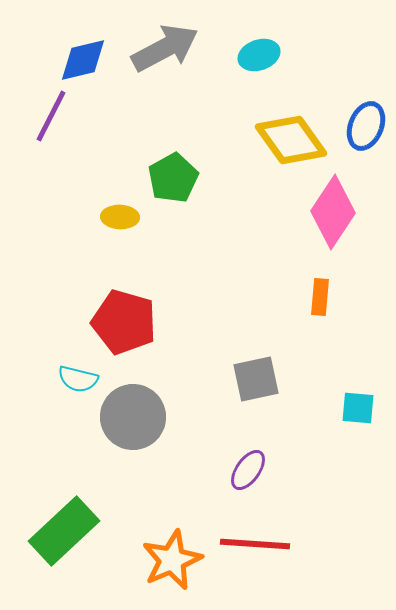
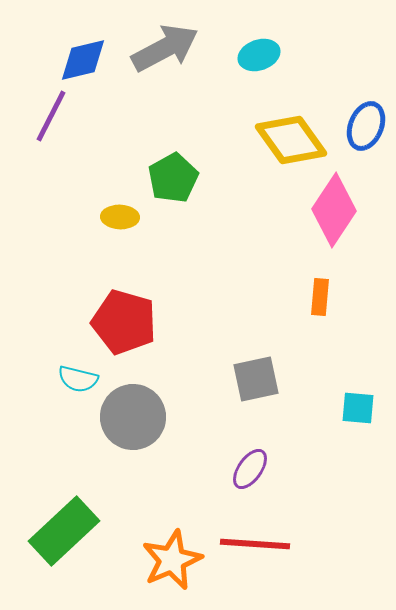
pink diamond: moved 1 px right, 2 px up
purple ellipse: moved 2 px right, 1 px up
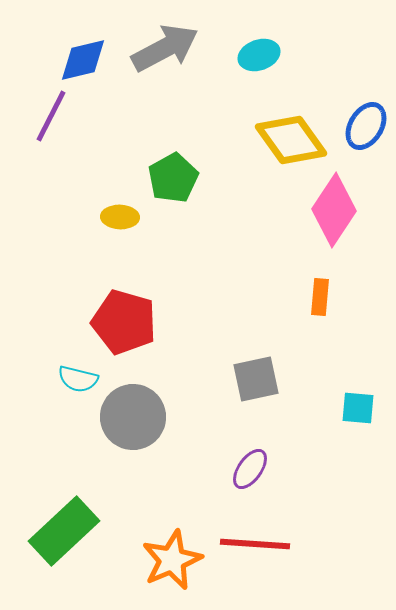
blue ellipse: rotated 9 degrees clockwise
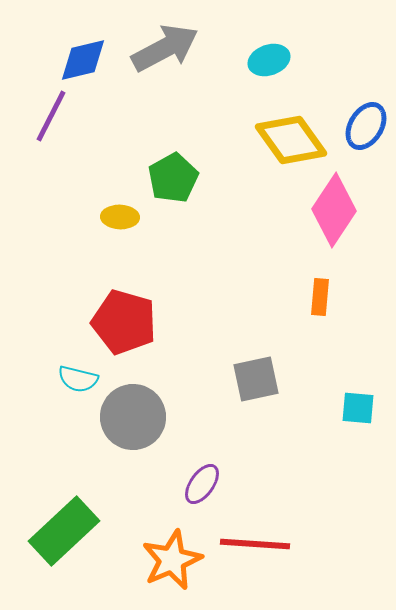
cyan ellipse: moved 10 px right, 5 px down
purple ellipse: moved 48 px left, 15 px down
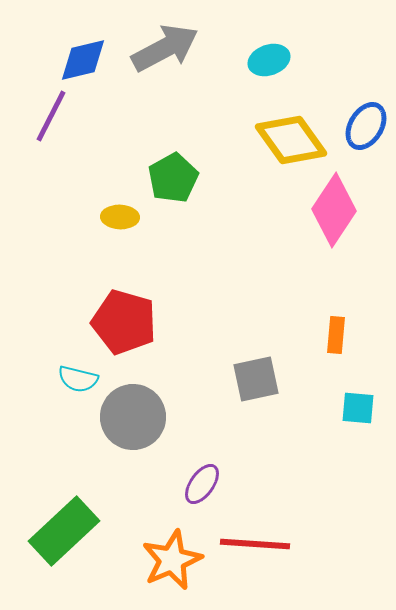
orange rectangle: moved 16 px right, 38 px down
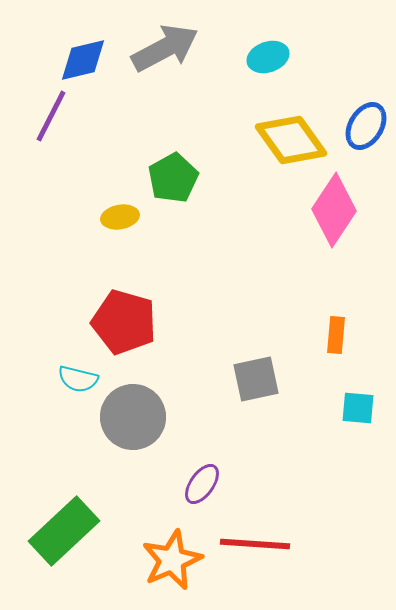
cyan ellipse: moved 1 px left, 3 px up
yellow ellipse: rotated 12 degrees counterclockwise
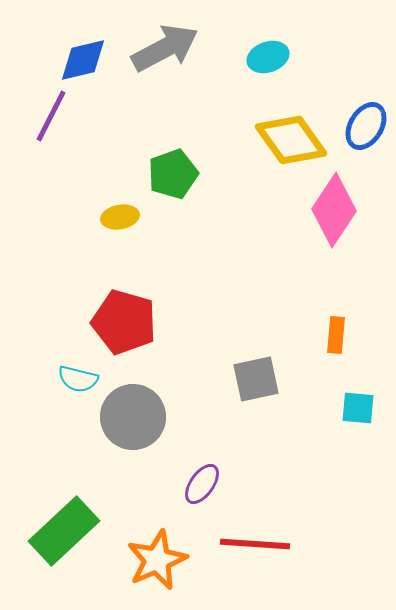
green pentagon: moved 4 px up; rotated 9 degrees clockwise
orange star: moved 15 px left
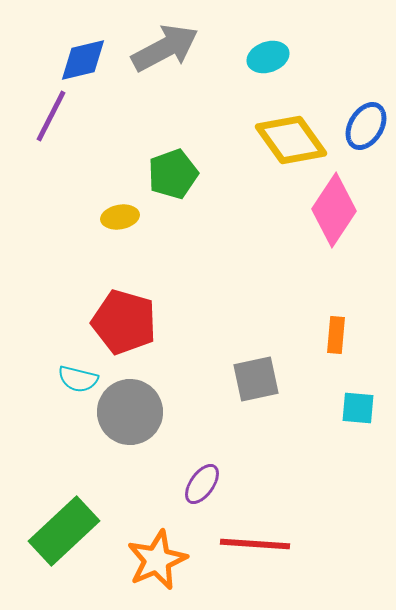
gray circle: moved 3 px left, 5 px up
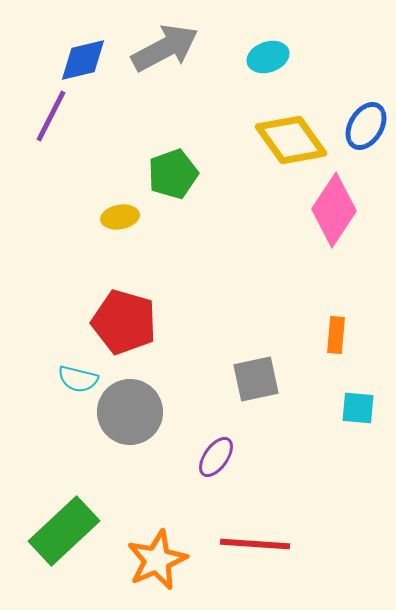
purple ellipse: moved 14 px right, 27 px up
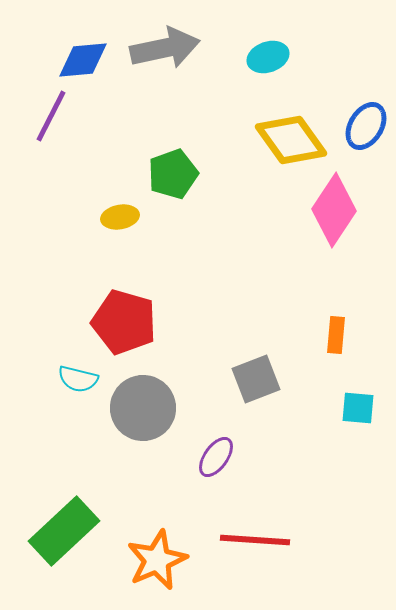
gray arrow: rotated 16 degrees clockwise
blue diamond: rotated 8 degrees clockwise
gray square: rotated 9 degrees counterclockwise
gray circle: moved 13 px right, 4 px up
red line: moved 4 px up
